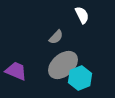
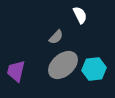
white semicircle: moved 2 px left
purple trapezoid: rotated 100 degrees counterclockwise
cyan hexagon: moved 14 px right, 9 px up; rotated 15 degrees clockwise
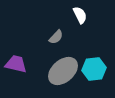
gray ellipse: moved 6 px down
purple trapezoid: moved 7 px up; rotated 90 degrees clockwise
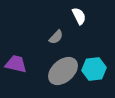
white semicircle: moved 1 px left, 1 px down
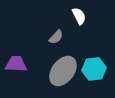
purple trapezoid: rotated 10 degrees counterclockwise
gray ellipse: rotated 12 degrees counterclockwise
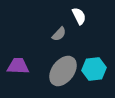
gray semicircle: moved 3 px right, 3 px up
purple trapezoid: moved 2 px right, 2 px down
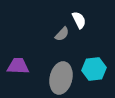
white semicircle: moved 4 px down
gray semicircle: moved 3 px right
gray ellipse: moved 2 px left, 7 px down; rotated 24 degrees counterclockwise
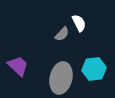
white semicircle: moved 3 px down
purple trapezoid: rotated 40 degrees clockwise
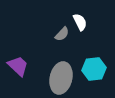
white semicircle: moved 1 px right, 1 px up
